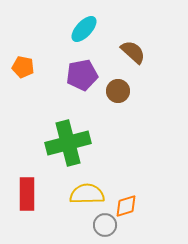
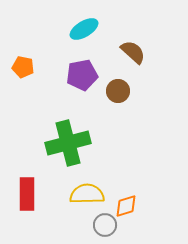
cyan ellipse: rotated 16 degrees clockwise
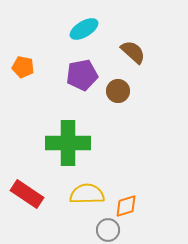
green cross: rotated 15 degrees clockwise
red rectangle: rotated 56 degrees counterclockwise
gray circle: moved 3 px right, 5 px down
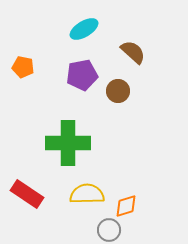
gray circle: moved 1 px right
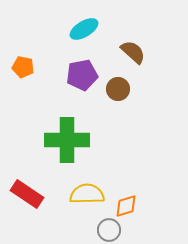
brown circle: moved 2 px up
green cross: moved 1 px left, 3 px up
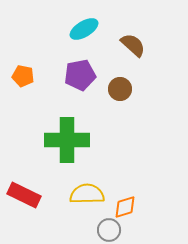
brown semicircle: moved 7 px up
orange pentagon: moved 9 px down
purple pentagon: moved 2 px left
brown circle: moved 2 px right
red rectangle: moved 3 px left, 1 px down; rotated 8 degrees counterclockwise
orange diamond: moved 1 px left, 1 px down
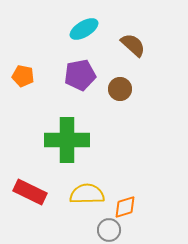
red rectangle: moved 6 px right, 3 px up
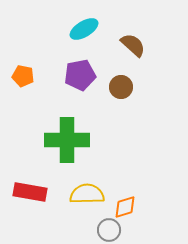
brown circle: moved 1 px right, 2 px up
red rectangle: rotated 16 degrees counterclockwise
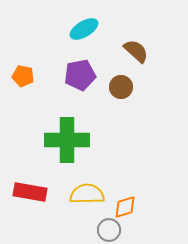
brown semicircle: moved 3 px right, 6 px down
